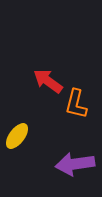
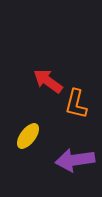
yellow ellipse: moved 11 px right
purple arrow: moved 4 px up
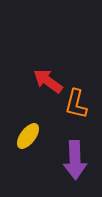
purple arrow: rotated 84 degrees counterclockwise
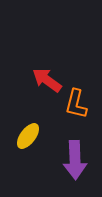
red arrow: moved 1 px left, 1 px up
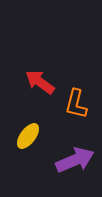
red arrow: moved 7 px left, 2 px down
purple arrow: rotated 111 degrees counterclockwise
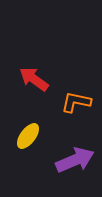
red arrow: moved 6 px left, 3 px up
orange L-shape: moved 2 px up; rotated 88 degrees clockwise
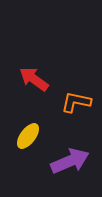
purple arrow: moved 5 px left, 1 px down
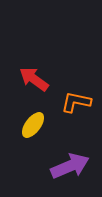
yellow ellipse: moved 5 px right, 11 px up
purple arrow: moved 5 px down
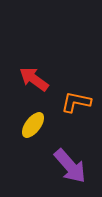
purple arrow: rotated 72 degrees clockwise
